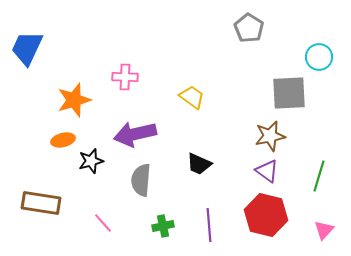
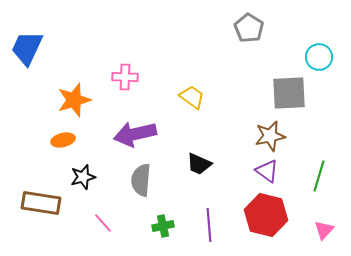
black star: moved 8 px left, 16 px down
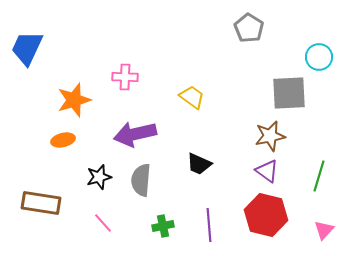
black star: moved 16 px right
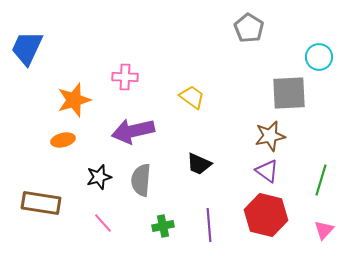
purple arrow: moved 2 px left, 3 px up
green line: moved 2 px right, 4 px down
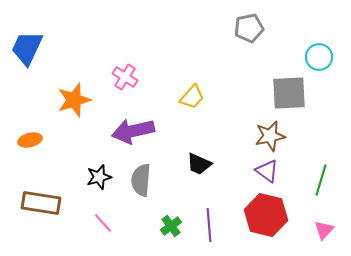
gray pentagon: rotated 28 degrees clockwise
pink cross: rotated 30 degrees clockwise
yellow trapezoid: rotated 96 degrees clockwise
orange ellipse: moved 33 px left
green cross: moved 8 px right; rotated 25 degrees counterclockwise
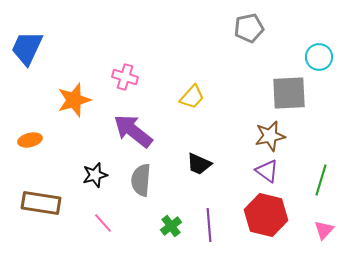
pink cross: rotated 15 degrees counterclockwise
purple arrow: rotated 51 degrees clockwise
black star: moved 4 px left, 2 px up
